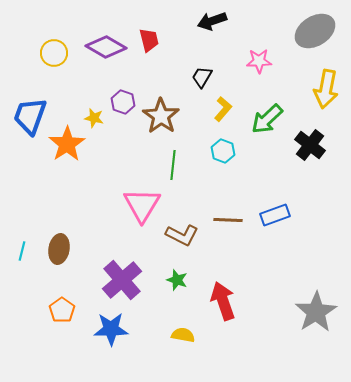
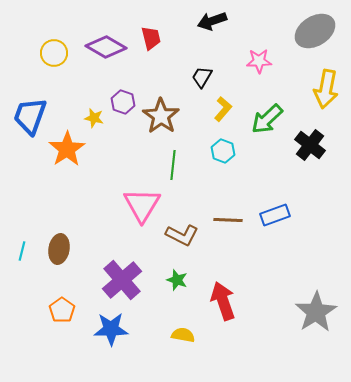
red trapezoid: moved 2 px right, 2 px up
orange star: moved 5 px down
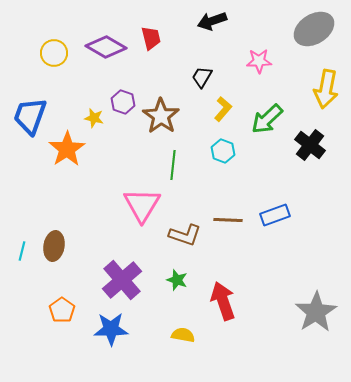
gray ellipse: moved 1 px left, 2 px up
brown L-shape: moved 3 px right; rotated 8 degrees counterclockwise
brown ellipse: moved 5 px left, 3 px up
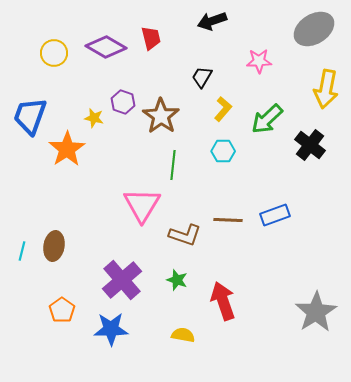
cyan hexagon: rotated 20 degrees counterclockwise
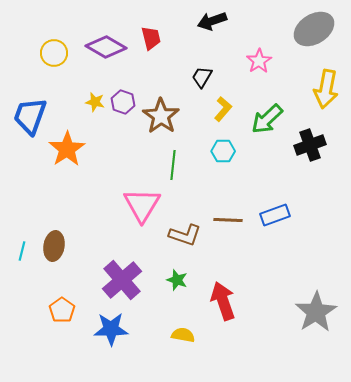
pink star: rotated 30 degrees counterclockwise
yellow star: moved 1 px right, 16 px up
black cross: rotated 32 degrees clockwise
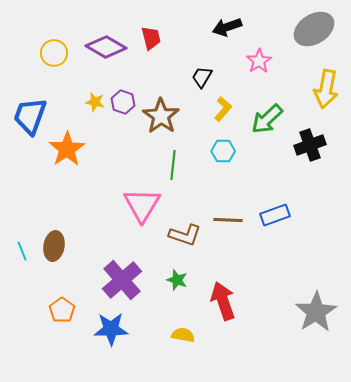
black arrow: moved 15 px right, 6 px down
cyan line: rotated 36 degrees counterclockwise
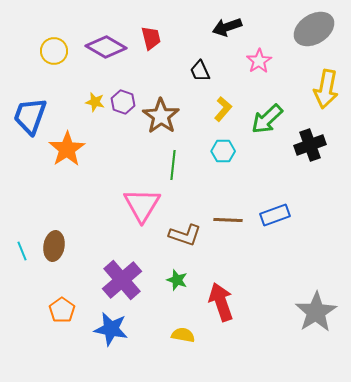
yellow circle: moved 2 px up
black trapezoid: moved 2 px left, 6 px up; rotated 55 degrees counterclockwise
red arrow: moved 2 px left, 1 px down
blue star: rotated 12 degrees clockwise
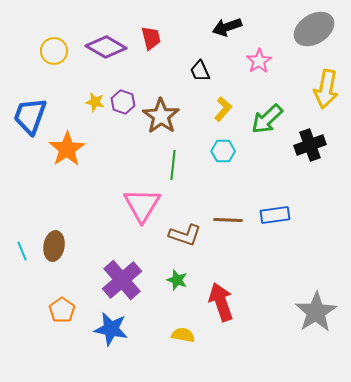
blue rectangle: rotated 12 degrees clockwise
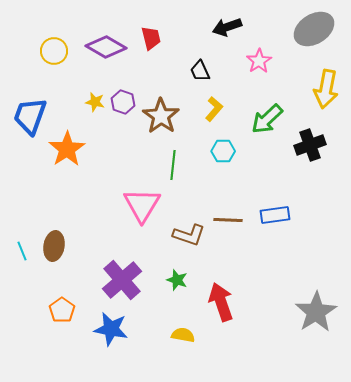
yellow L-shape: moved 9 px left
brown L-shape: moved 4 px right
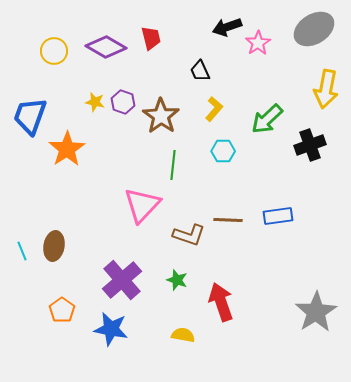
pink star: moved 1 px left, 18 px up
pink triangle: rotated 12 degrees clockwise
blue rectangle: moved 3 px right, 1 px down
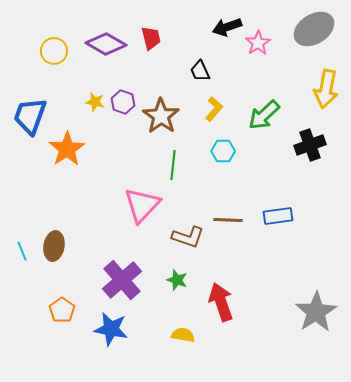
purple diamond: moved 3 px up
green arrow: moved 3 px left, 4 px up
brown L-shape: moved 1 px left, 2 px down
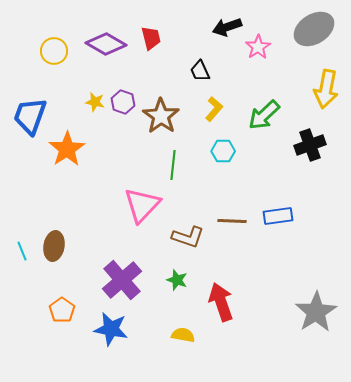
pink star: moved 4 px down
brown line: moved 4 px right, 1 px down
